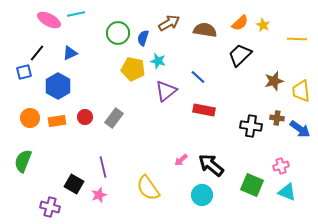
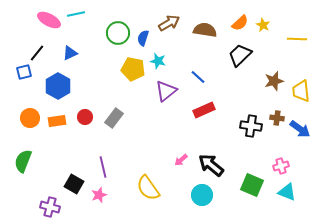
red rectangle: rotated 35 degrees counterclockwise
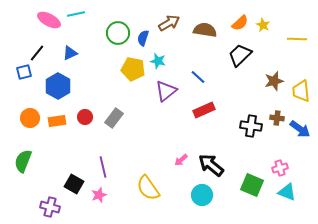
pink cross: moved 1 px left, 2 px down
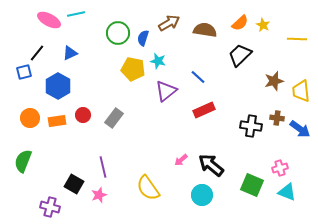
red circle: moved 2 px left, 2 px up
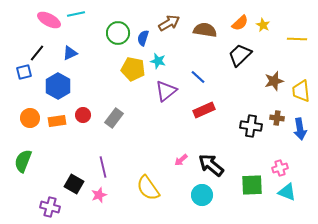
blue arrow: rotated 45 degrees clockwise
green square: rotated 25 degrees counterclockwise
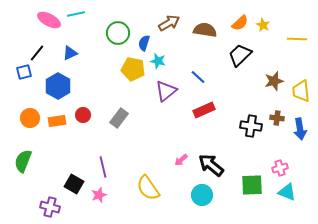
blue semicircle: moved 1 px right, 5 px down
gray rectangle: moved 5 px right
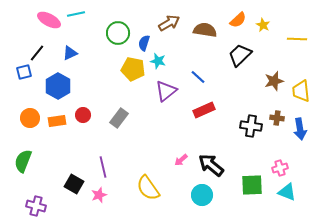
orange semicircle: moved 2 px left, 3 px up
purple cross: moved 14 px left, 1 px up
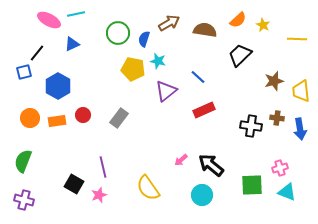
blue semicircle: moved 4 px up
blue triangle: moved 2 px right, 9 px up
purple cross: moved 12 px left, 6 px up
